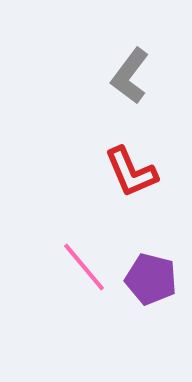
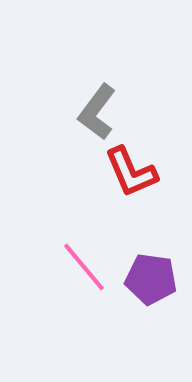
gray L-shape: moved 33 px left, 36 px down
purple pentagon: rotated 6 degrees counterclockwise
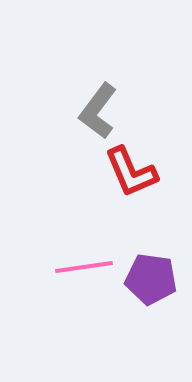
gray L-shape: moved 1 px right, 1 px up
pink line: rotated 58 degrees counterclockwise
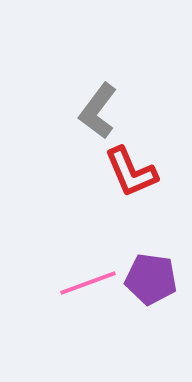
pink line: moved 4 px right, 16 px down; rotated 12 degrees counterclockwise
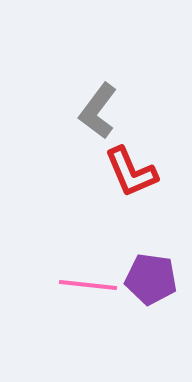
pink line: moved 2 px down; rotated 26 degrees clockwise
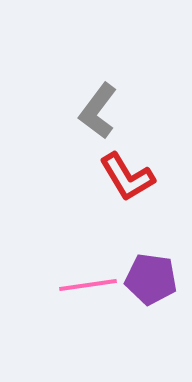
red L-shape: moved 4 px left, 5 px down; rotated 8 degrees counterclockwise
pink line: rotated 14 degrees counterclockwise
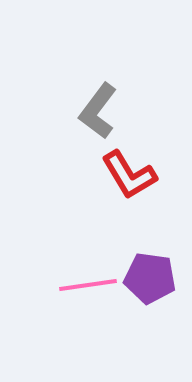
red L-shape: moved 2 px right, 2 px up
purple pentagon: moved 1 px left, 1 px up
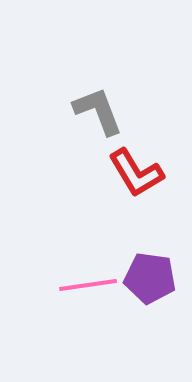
gray L-shape: rotated 122 degrees clockwise
red L-shape: moved 7 px right, 2 px up
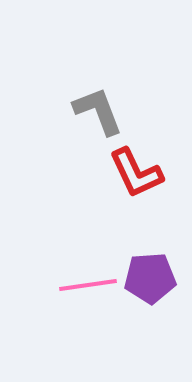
red L-shape: rotated 6 degrees clockwise
purple pentagon: rotated 12 degrees counterclockwise
